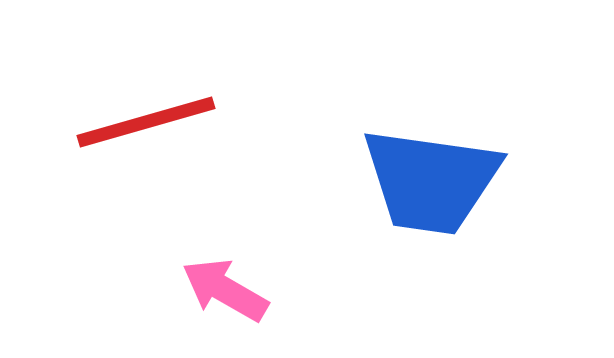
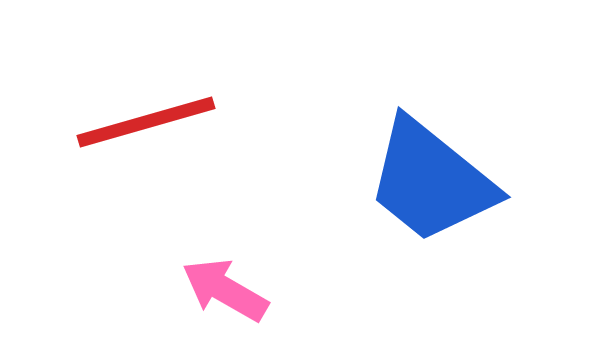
blue trapezoid: rotated 31 degrees clockwise
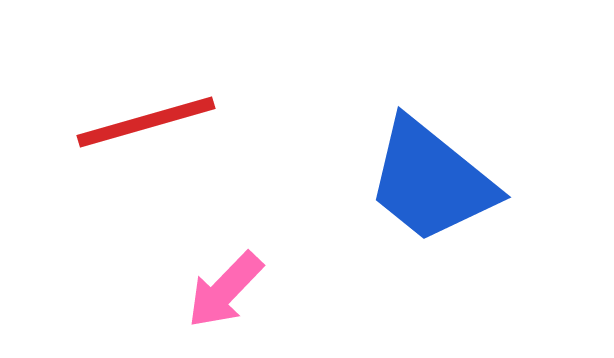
pink arrow: rotated 76 degrees counterclockwise
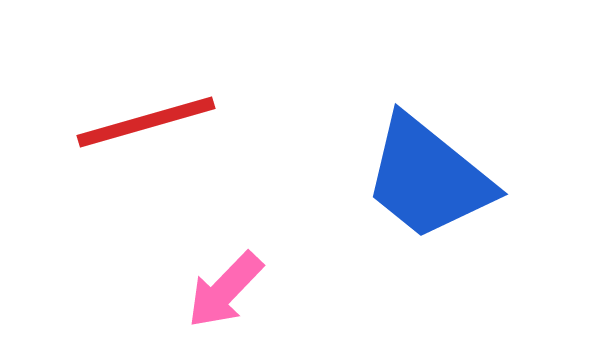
blue trapezoid: moved 3 px left, 3 px up
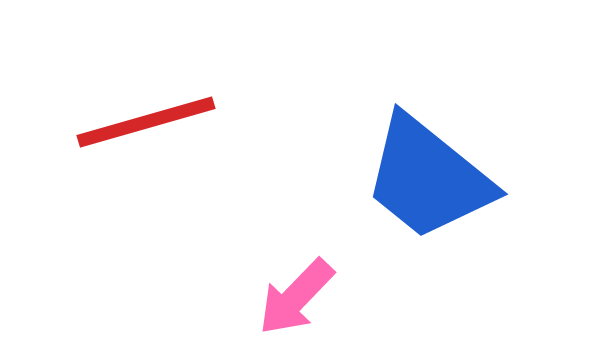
pink arrow: moved 71 px right, 7 px down
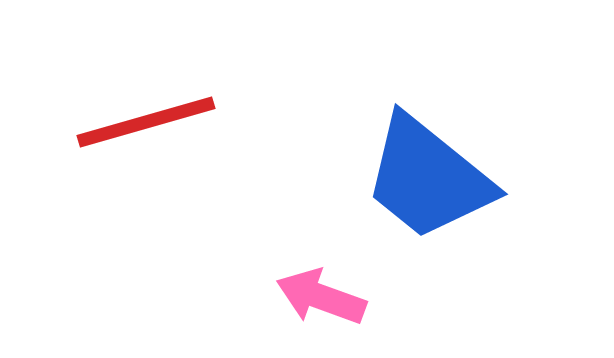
pink arrow: moved 25 px right; rotated 66 degrees clockwise
